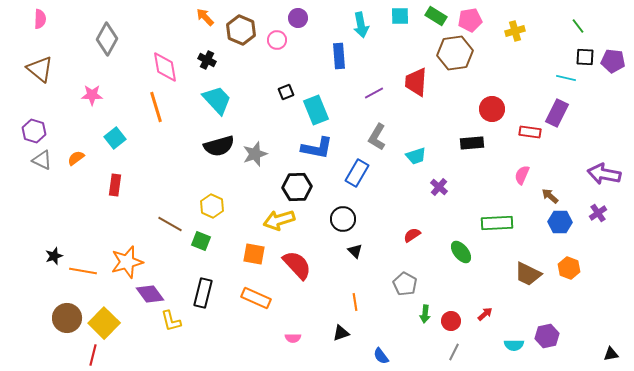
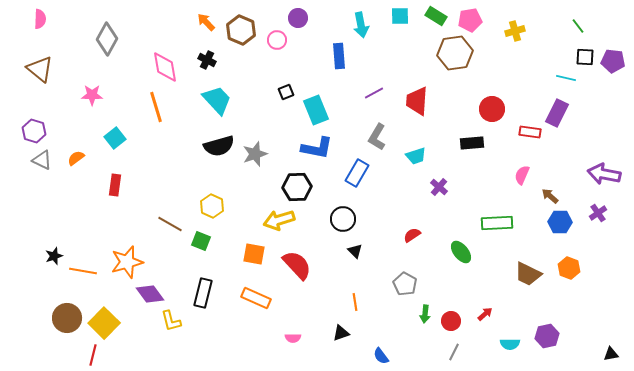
orange arrow at (205, 17): moved 1 px right, 5 px down
red trapezoid at (416, 82): moved 1 px right, 19 px down
cyan semicircle at (514, 345): moved 4 px left, 1 px up
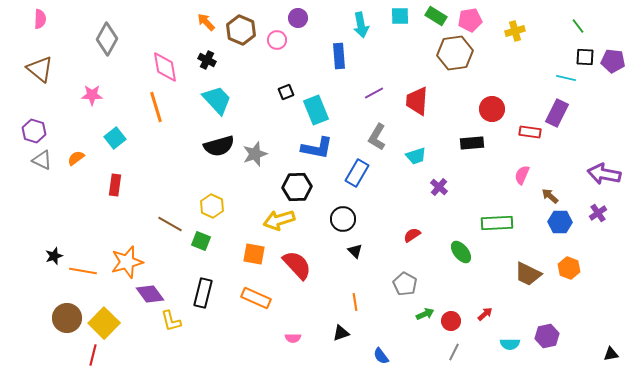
green arrow at (425, 314): rotated 120 degrees counterclockwise
